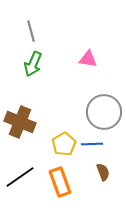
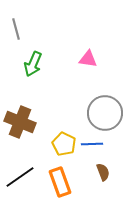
gray line: moved 15 px left, 2 px up
gray circle: moved 1 px right, 1 px down
yellow pentagon: rotated 15 degrees counterclockwise
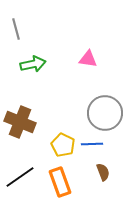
green arrow: rotated 125 degrees counterclockwise
yellow pentagon: moved 1 px left, 1 px down
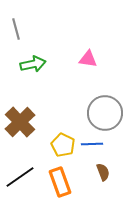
brown cross: rotated 24 degrees clockwise
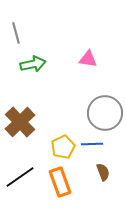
gray line: moved 4 px down
yellow pentagon: moved 2 px down; rotated 20 degrees clockwise
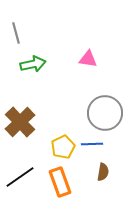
brown semicircle: rotated 30 degrees clockwise
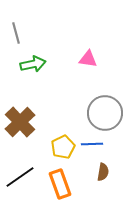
orange rectangle: moved 2 px down
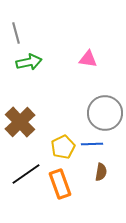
green arrow: moved 4 px left, 2 px up
brown semicircle: moved 2 px left
black line: moved 6 px right, 3 px up
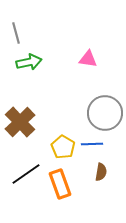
yellow pentagon: rotated 15 degrees counterclockwise
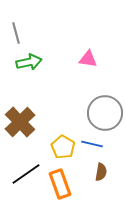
blue line: rotated 15 degrees clockwise
